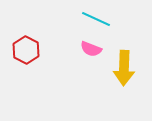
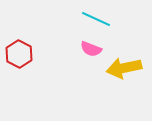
red hexagon: moved 7 px left, 4 px down
yellow arrow: rotated 76 degrees clockwise
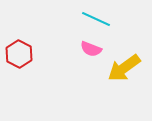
yellow arrow: rotated 24 degrees counterclockwise
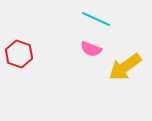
red hexagon: rotated 8 degrees counterclockwise
yellow arrow: moved 1 px right, 1 px up
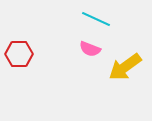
pink semicircle: moved 1 px left
red hexagon: rotated 20 degrees counterclockwise
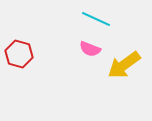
red hexagon: rotated 16 degrees clockwise
yellow arrow: moved 1 px left, 2 px up
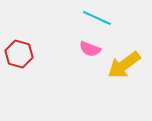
cyan line: moved 1 px right, 1 px up
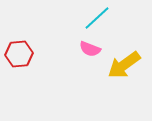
cyan line: rotated 68 degrees counterclockwise
red hexagon: rotated 20 degrees counterclockwise
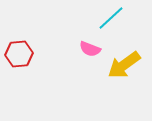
cyan line: moved 14 px right
